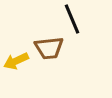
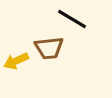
black line: rotated 36 degrees counterclockwise
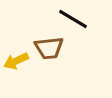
black line: moved 1 px right
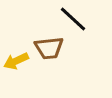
black line: rotated 12 degrees clockwise
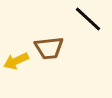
black line: moved 15 px right
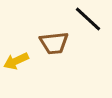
brown trapezoid: moved 5 px right, 5 px up
